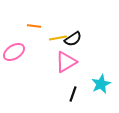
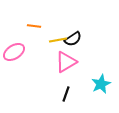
yellow line: moved 2 px down
black line: moved 7 px left
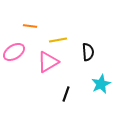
orange line: moved 4 px left
black semicircle: moved 15 px right, 13 px down; rotated 60 degrees counterclockwise
pink triangle: moved 18 px left
